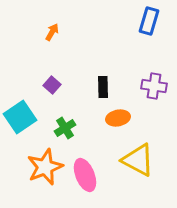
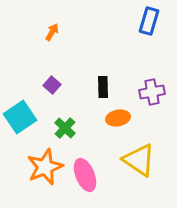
purple cross: moved 2 px left, 6 px down; rotated 20 degrees counterclockwise
green cross: rotated 15 degrees counterclockwise
yellow triangle: moved 1 px right; rotated 6 degrees clockwise
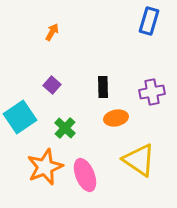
orange ellipse: moved 2 px left
